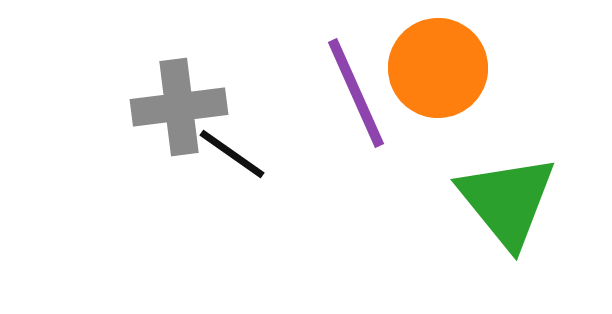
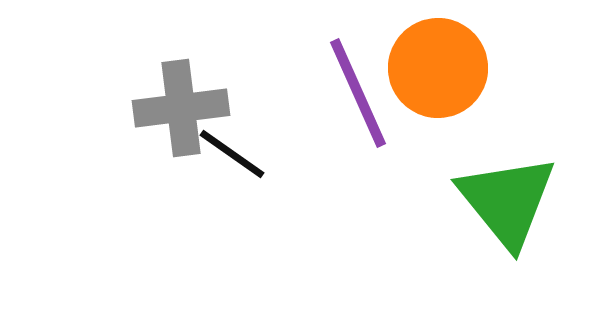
purple line: moved 2 px right
gray cross: moved 2 px right, 1 px down
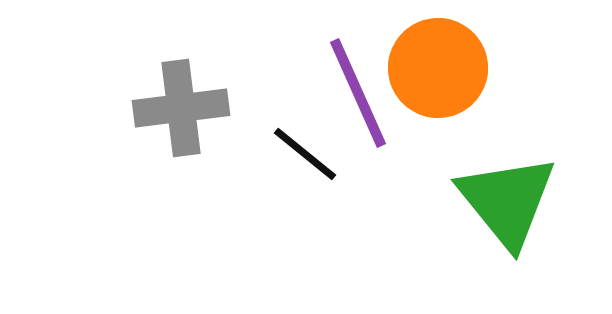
black line: moved 73 px right; rotated 4 degrees clockwise
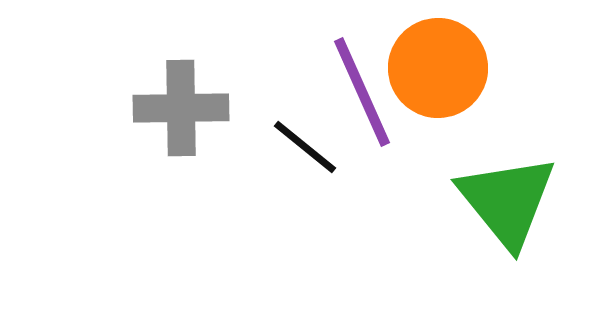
purple line: moved 4 px right, 1 px up
gray cross: rotated 6 degrees clockwise
black line: moved 7 px up
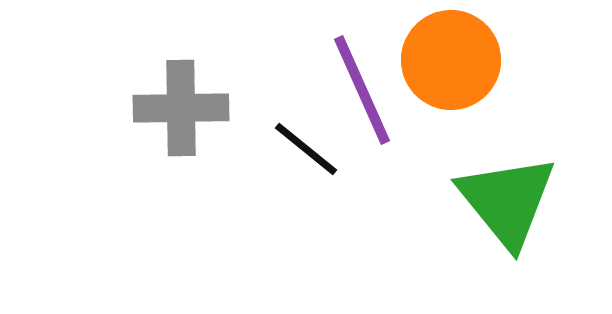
orange circle: moved 13 px right, 8 px up
purple line: moved 2 px up
black line: moved 1 px right, 2 px down
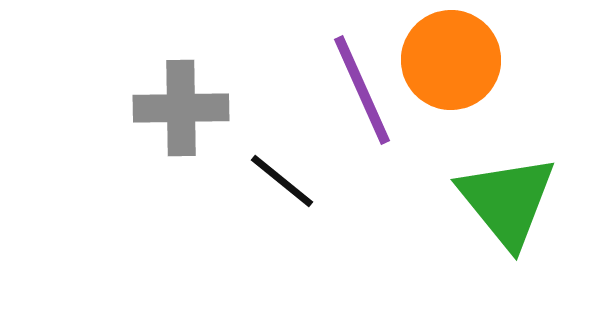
black line: moved 24 px left, 32 px down
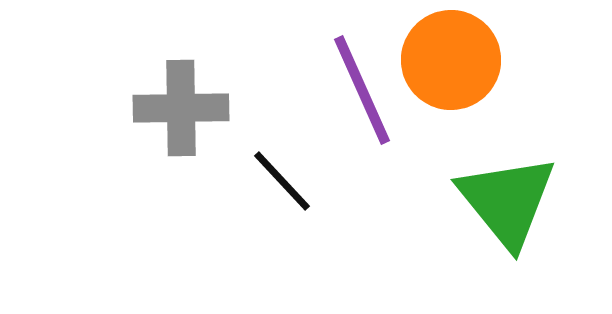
black line: rotated 8 degrees clockwise
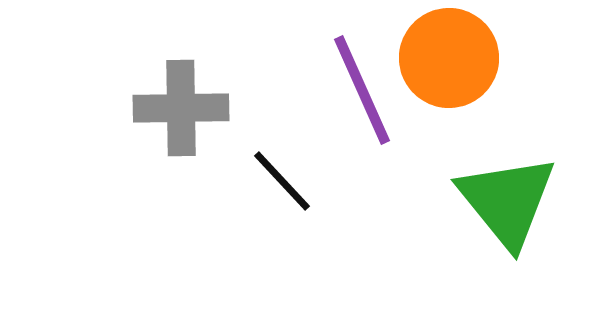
orange circle: moved 2 px left, 2 px up
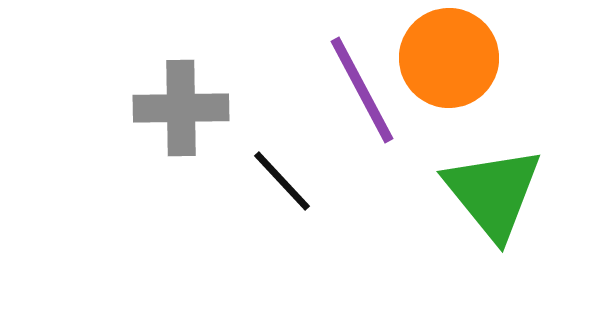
purple line: rotated 4 degrees counterclockwise
green triangle: moved 14 px left, 8 px up
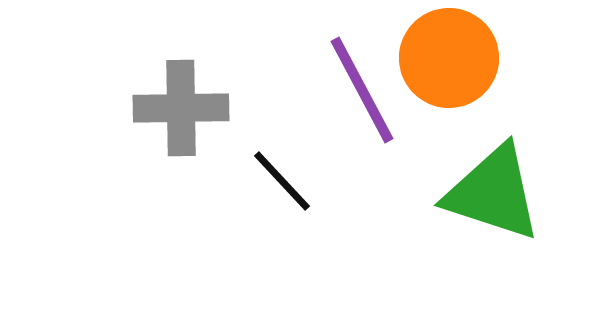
green triangle: rotated 33 degrees counterclockwise
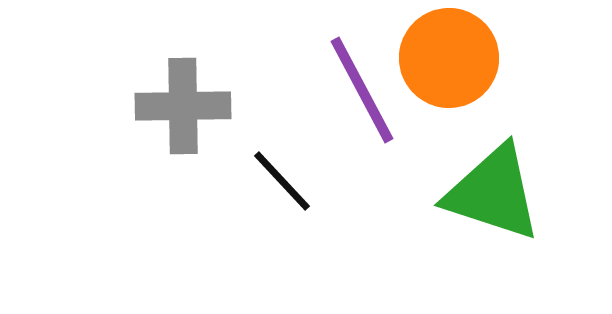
gray cross: moved 2 px right, 2 px up
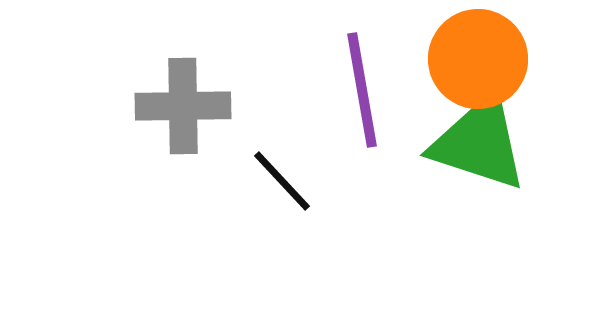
orange circle: moved 29 px right, 1 px down
purple line: rotated 18 degrees clockwise
green triangle: moved 14 px left, 50 px up
